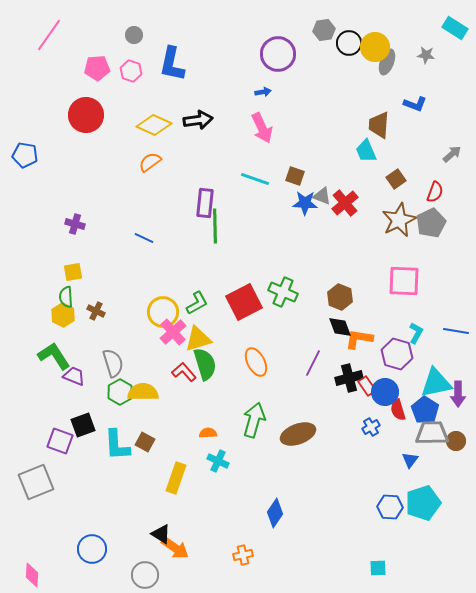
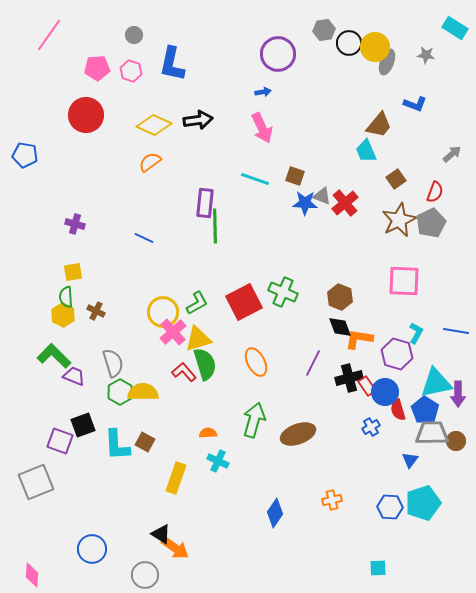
brown trapezoid at (379, 125): rotated 144 degrees counterclockwise
green L-shape at (54, 356): rotated 12 degrees counterclockwise
orange cross at (243, 555): moved 89 px right, 55 px up
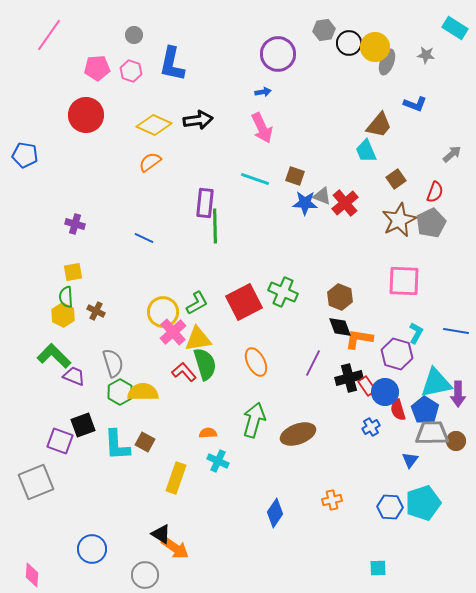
yellow triangle at (198, 339): rotated 8 degrees clockwise
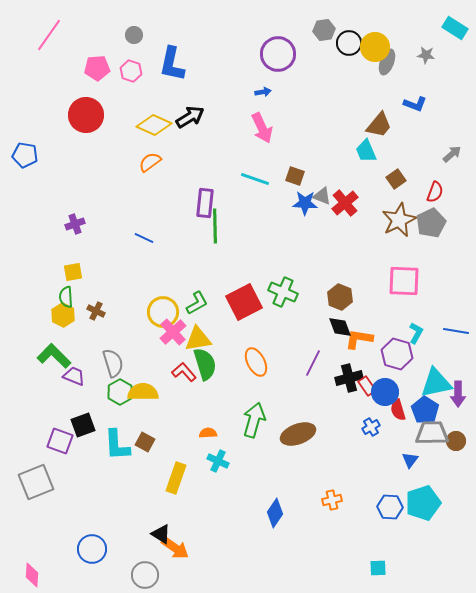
black arrow at (198, 120): moved 8 px left, 3 px up; rotated 24 degrees counterclockwise
purple cross at (75, 224): rotated 36 degrees counterclockwise
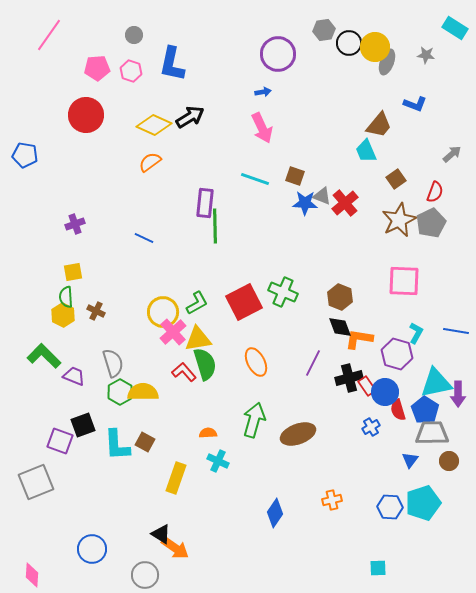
green L-shape at (54, 356): moved 10 px left
brown circle at (456, 441): moved 7 px left, 20 px down
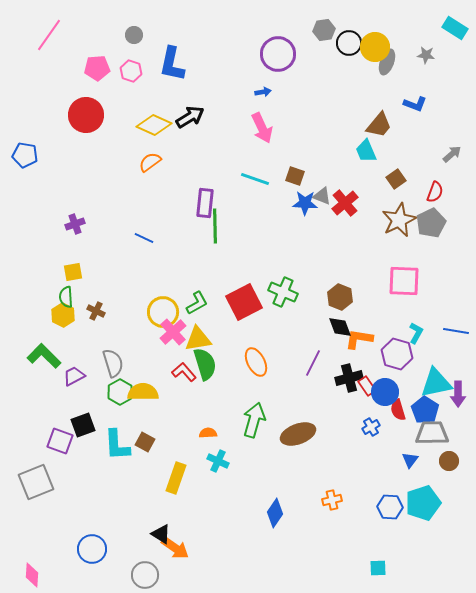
purple trapezoid at (74, 376): rotated 50 degrees counterclockwise
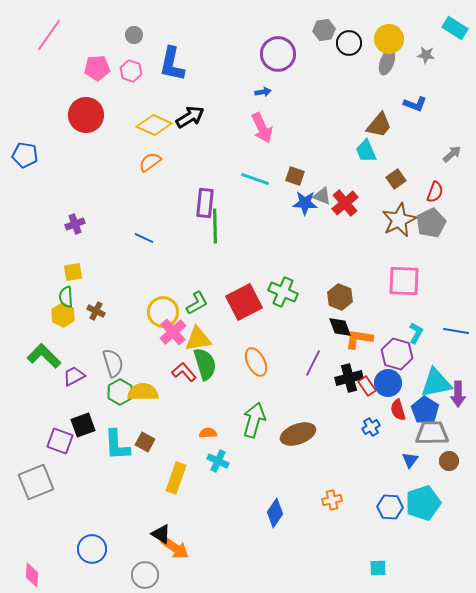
yellow circle at (375, 47): moved 14 px right, 8 px up
blue circle at (385, 392): moved 3 px right, 9 px up
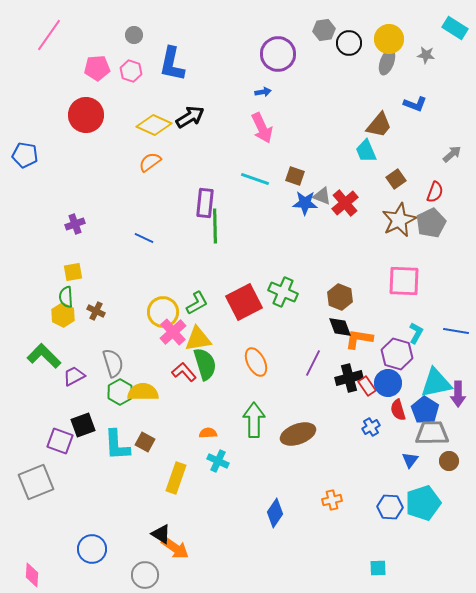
green arrow at (254, 420): rotated 16 degrees counterclockwise
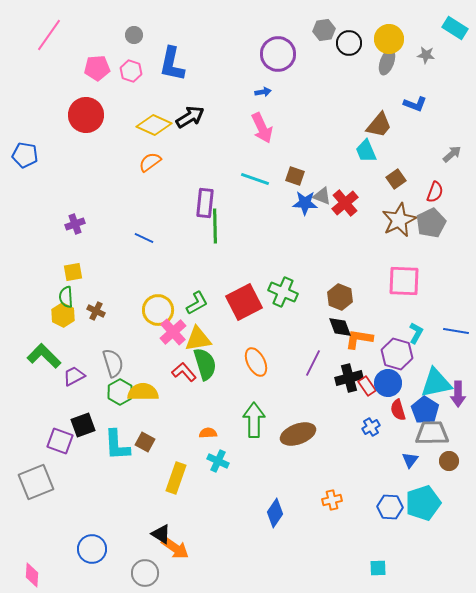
yellow circle at (163, 312): moved 5 px left, 2 px up
gray circle at (145, 575): moved 2 px up
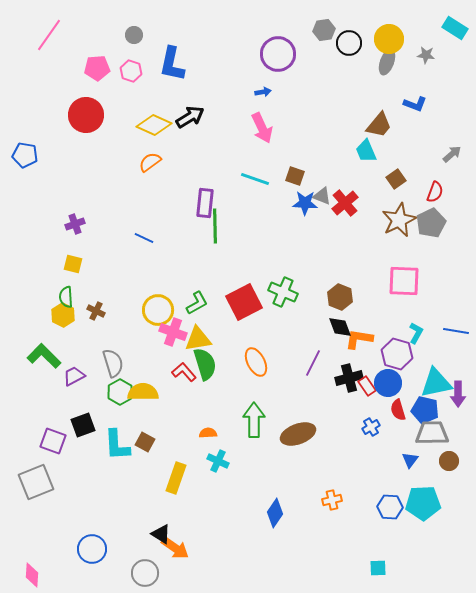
yellow square at (73, 272): moved 8 px up; rotated 24 degrees clockwise
pink cross at (173, 332): rotated 28 degrees counterclockwise
blue pentagon at (425, 410): rotated 20 degrees counterclockwise
purple square at (60, 441): moved 7 px left
cyan pentagon at (423, 503): rotated 16 degrees clockwise
